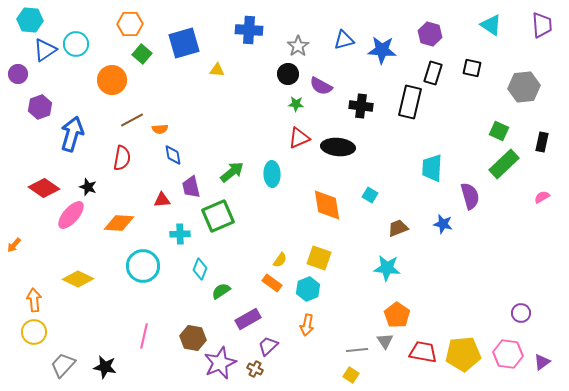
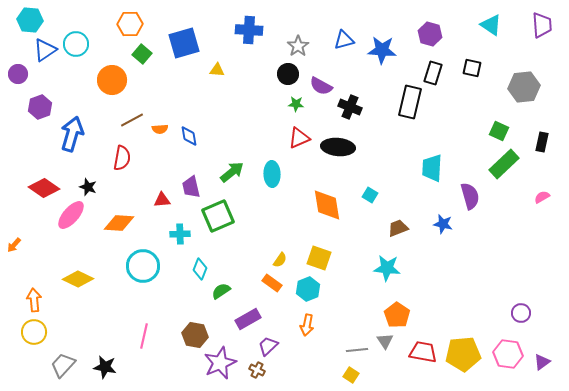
black cross at (361, 106): moved 11 px left, 1 px down; rotated 15 degrees clockwise
blue diamond at (173, 155): moved 16 px right, 19 px up
brown hexagon at (193, 338): moved 2 px right, 3 px up
brown cross at (255, 369): moved 2 px right, 1 px down
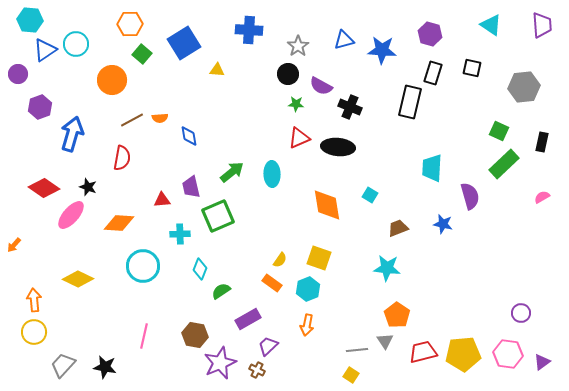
blue square at (184, 43): rotated 16 degrees counterclockwise
orange semicircle at (160, 129): moved 11 px up
red trapezoid at (423, 352): rotated 24 degrees counterclockwise
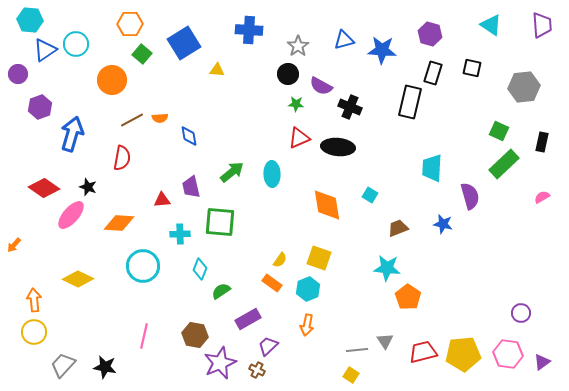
green square at (218, 216): moved 2 px right, 6 px down; rotated 28 degrees clockwise
orange pentagon at (397, 315): moved 11 px right, 18 px up
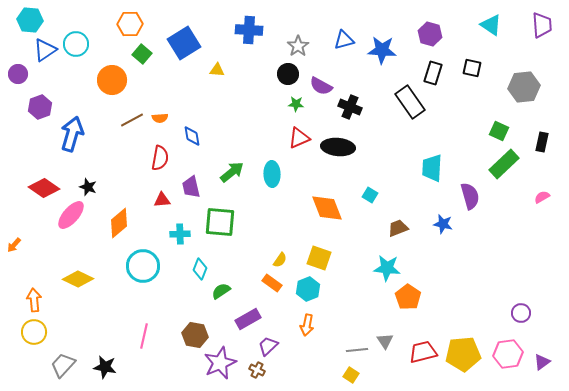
black rectangle at (410, 102): rotated 48 degrees counterclockwise
blue diamond at (189, 136): moved 3 px right
red semicircle at (122, 158): moved 38 px right
orange diamond at (327, 205): moved 3 px down; rotated 12 degrees counterclockwise
orange diamond at (119, 223): rotated 44 degrees counterclockwise
pink hexagon at (508, 354): rotated 16 degrees counterclockwise
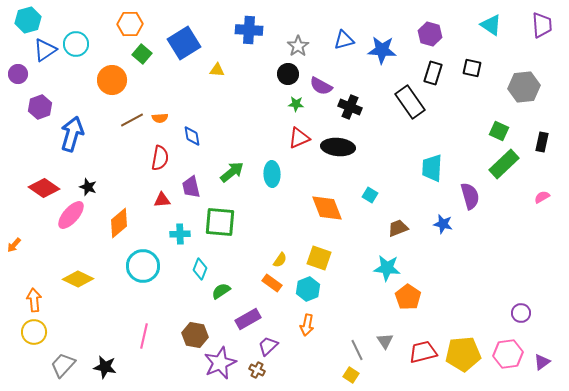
cyan hexagon at (30, 20): moved 2 px left; rotated 20 degrees counterclockwise
gray line at (357, 350): rotated 70 degrees clockwise
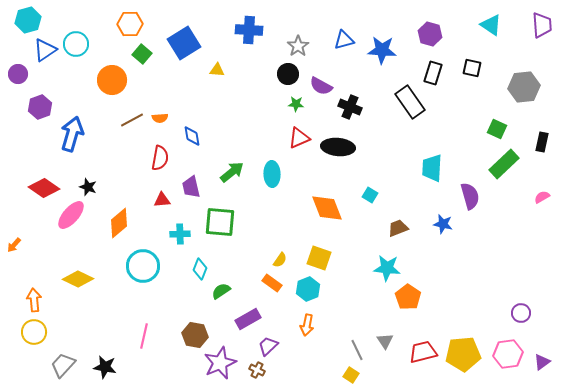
green square at (499, 131): moved 2 px left, 2 px up
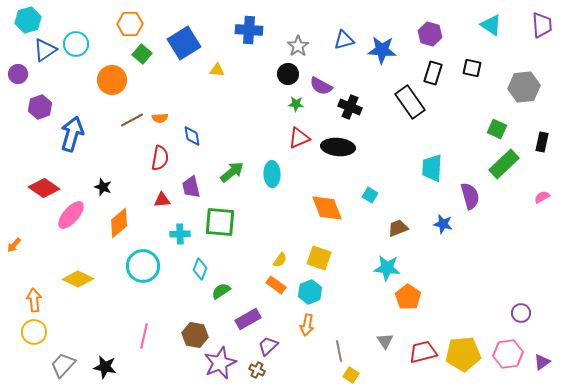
black star at (88, 187): moved 15 px right
orange rectangle at (272, 283): moved 4 px right, 2 px down
cyan hexagon at (308, 289): moved 2 px right, 3 px down
gray line at (357, 350): moved 18 px left, 1 px down; rotated 15 degrees clockwise
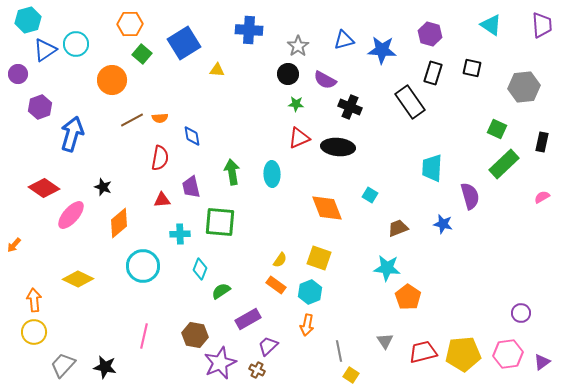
purple semicircle at (321, 86): moved 4 px right, 6 px up
green arrow at (232, 172): rotated 60 degrees counterclockwise
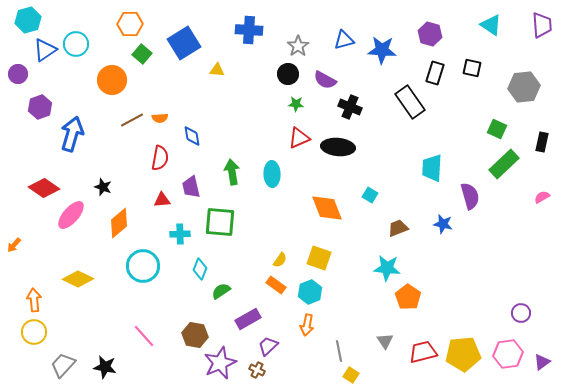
black rectangle at (433, 73): moved 2 px right
pink line at (144, 336): rotated 55 degrees counterclockwise
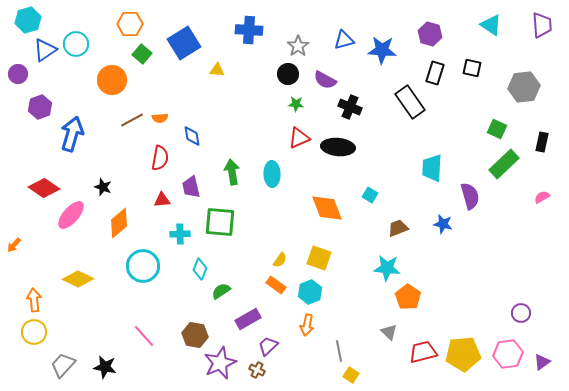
gray triangle at (385, 341): moved 4 px right, 9 px up; rotated 12 degrees counterclockwise
